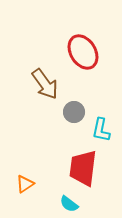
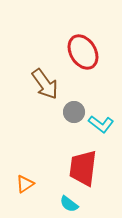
cyan L-shape: moved 6 px up; rotated 65 degrees counterclockwise
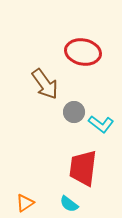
red ellipse: rotated 48 degrees counterclockwise
orange triangle: moved 19 px down
